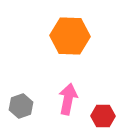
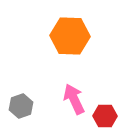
pink arrow: moved 6 px right; rotated 36 degrees counterclockwise
red hexagon: moved 2 px right
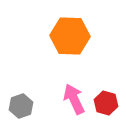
red hexagon: moved 1 px right, 13 px up; rotated 15 degrees clockwise
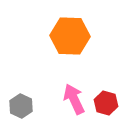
gray hexagon: rotated 15 degrees counterclockwise
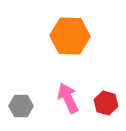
pink arrow: moved 6 px left, 1 px up
gray hexagon: rotated 25 degrees counterclockwise
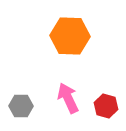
red hexagon: moved 3 px down
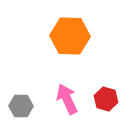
pink arrow: moved 1 px left, 1 px down
red hexagon: moved 7 px up
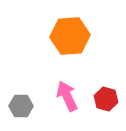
orange hexagon: rotated 6 degrees counterclockwise
pink arrow: moved 3 px up
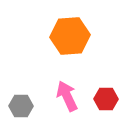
red hexagon: rotated 15 degrees counterclockwise
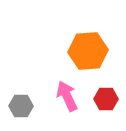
orange hexagon: moved 18 px right, 15 px down
